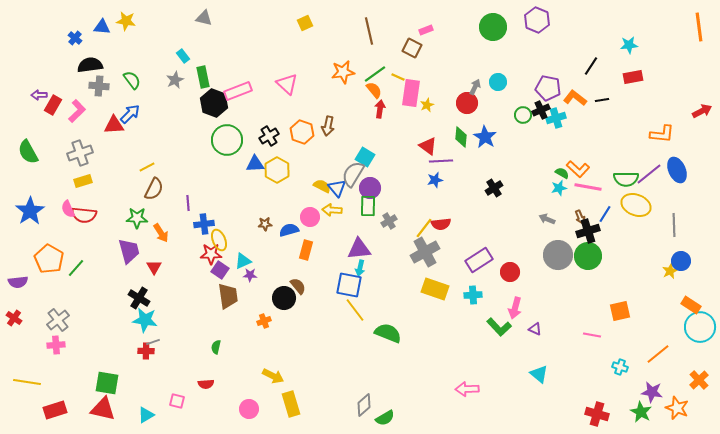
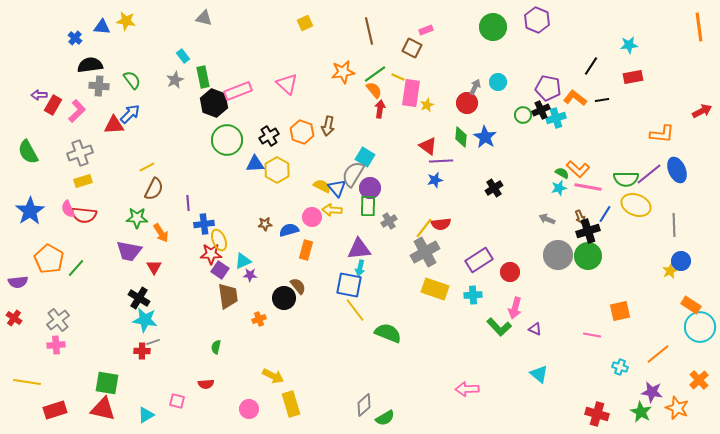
pink circle at (310, 217): moved 2 px right
purple trapezoid at (129, 251): rotated 116 degrees clockwise
orange cross at (264, 321): moved 5 px left, 2 px up
red cross at (146, 351): moved 4 px left
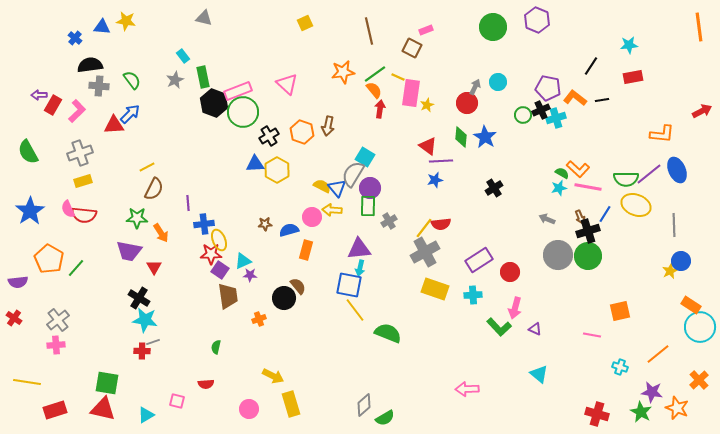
green circle at (227, 140): moved 16 px right, 28 px up
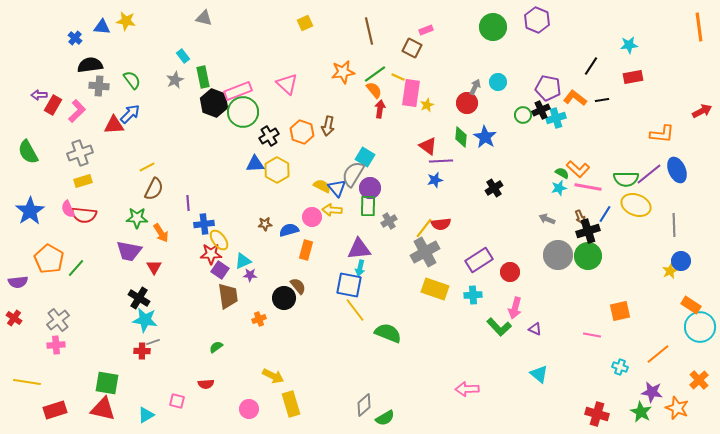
yellow ellipse at (219, 240): rotated 15 degrees counterclockwise
green semicircle at (216, 347): rotated 40 degrees clockwise
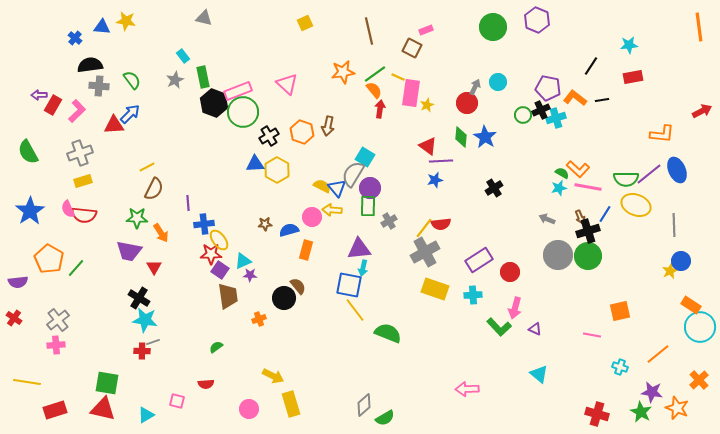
cyan arrow at (360, 268): moved 3 px right
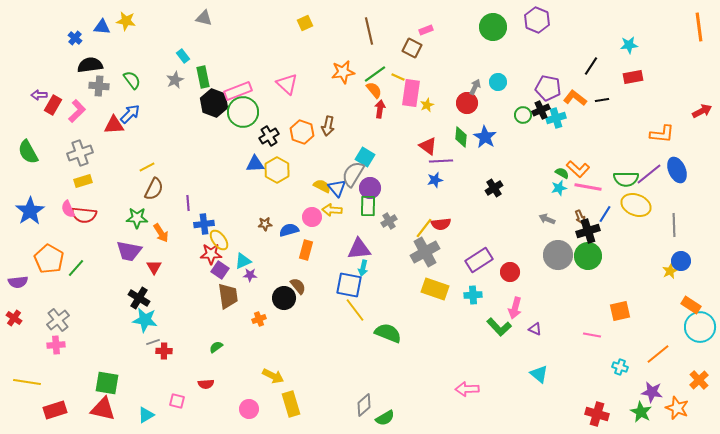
red cross at (142, 351): moved 22 px right
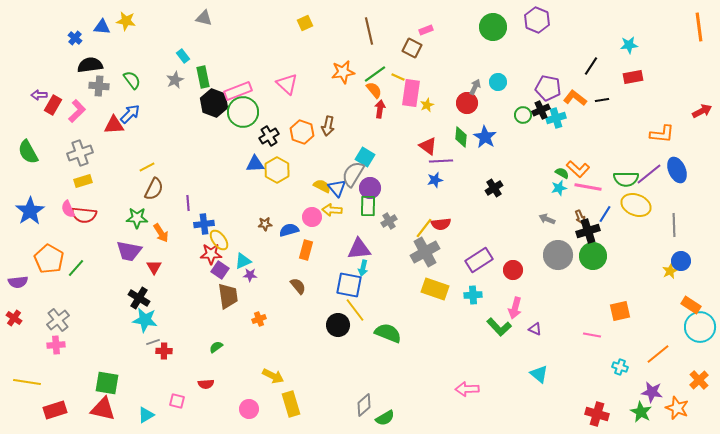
green circle at (588, 256): moved 5 px right
red circle at (510, 272): moved 3 px right, 2 px up
black circle at (284, 298): moved 54 px right, 27 px down
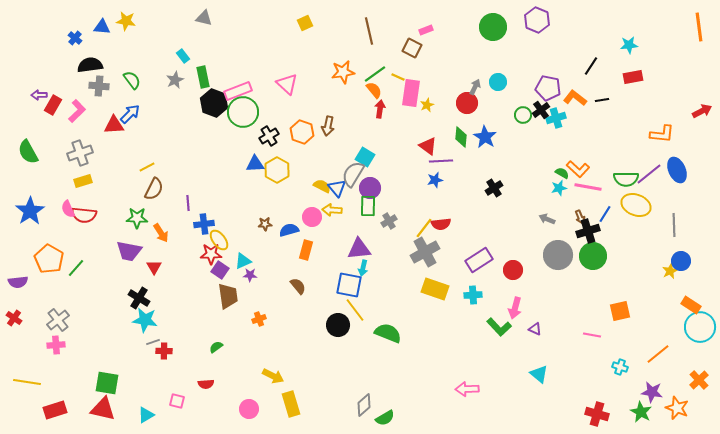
black cross at (541, 110): rotated 12 degrees counterclockwise
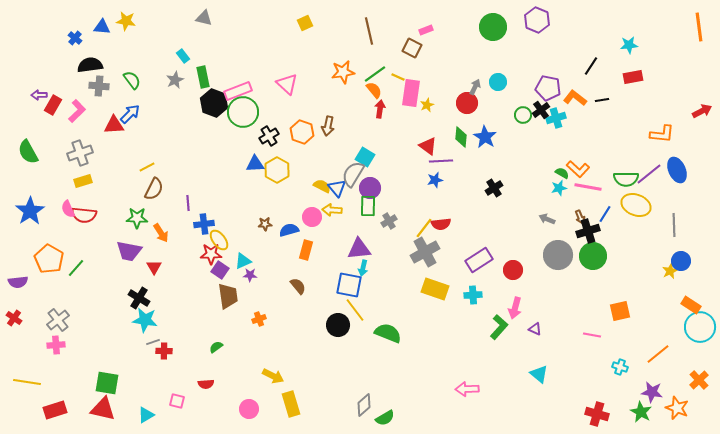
green L-shape at (499, 327): rotated 95 degrees counterclockwise
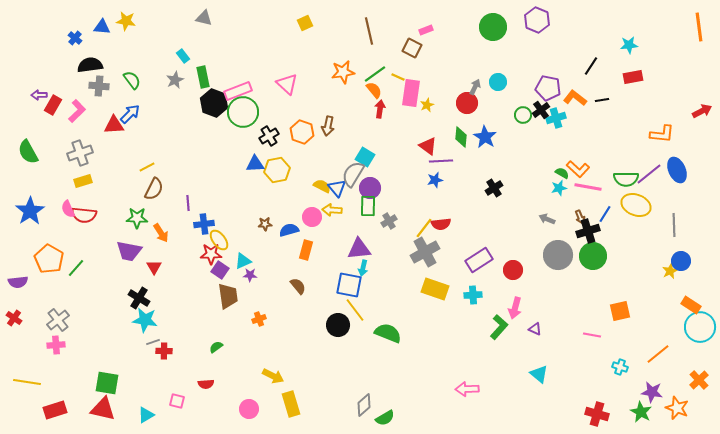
yellow hexagon at (277, 170): rotated 20 degrees clockwise
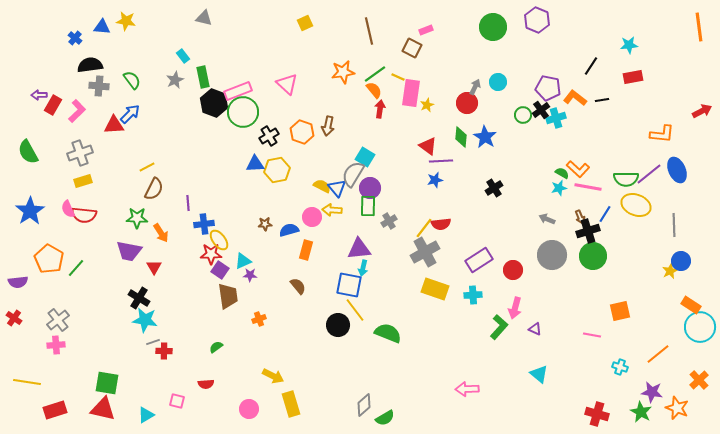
gray circle at (558, 255): moved 6 px left
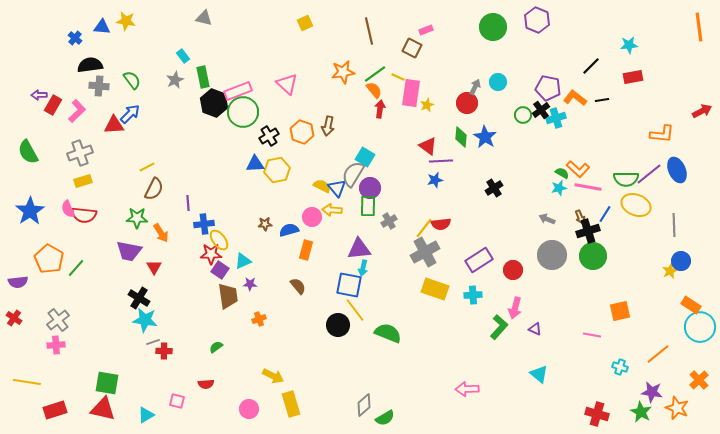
black line at (591, 66): rotated 12 degrees clockwise
purple star at (250, 275): moved 9 px down
